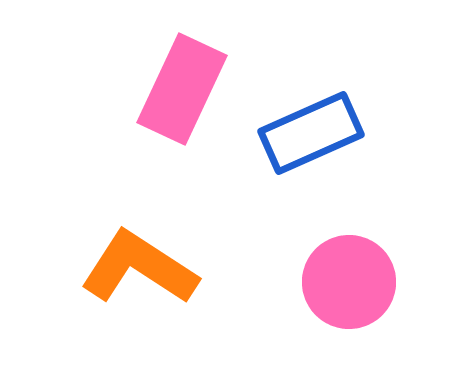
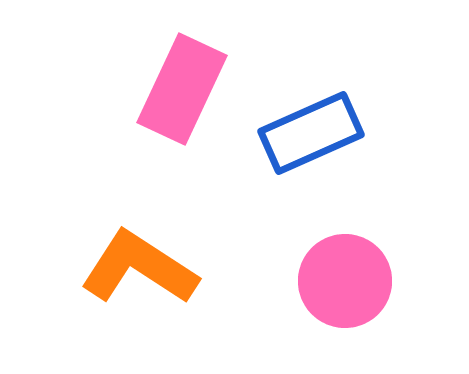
pink circle: moved 4 px left, 1 px up
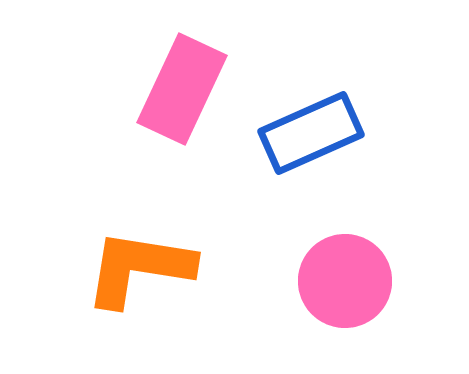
orange L-shape: rotated 24 degrees counterclockwise
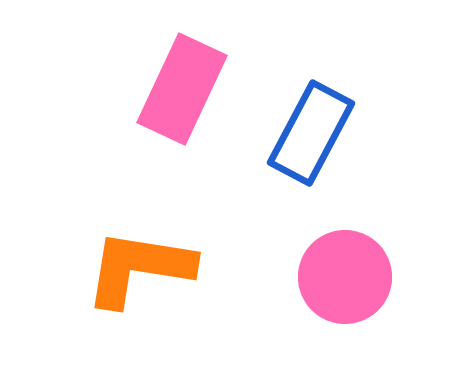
blue rectangle: rotated 38 degrees counterclockwise
pink circle: moved 4 px up
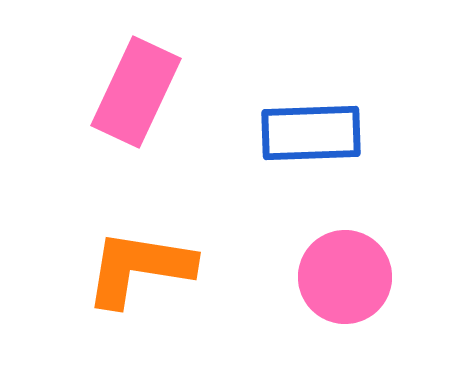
pink rectangle: moved 46 px left, 3 px down
blue rectangle: rotated 60 degrees clockwise
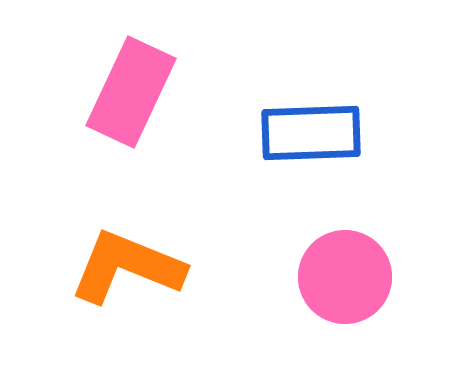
pink rectangle: moved 5 px left
orange L-shape: moved 12 px left, 1 px up; rotated 13 degrees clockwise
